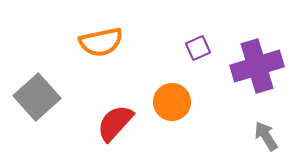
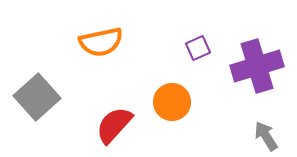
red semicircle: moved 1 px left, 2 px down
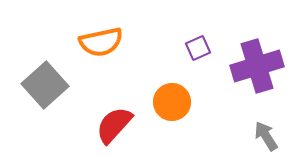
gray square: moved 8 px right, 12 px up
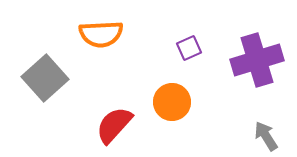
orange semicircle: moved 8 px up; rotated 9 degrees clockwise
purple square: moved 9 px left
purple cross: moved 6 px up
gray square: moved 7 px up
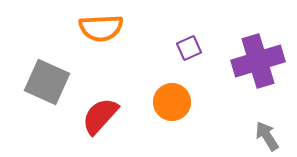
orange semicircle: moved 6 px up
purple cross: moved 1 px right, 1 px down
gray square: moved 2 px right, 4 px down; rotated 24 degrees counterclockwise
red semicircle: moved 14 px left, 9 px up
gray arrow: moved 1 px right
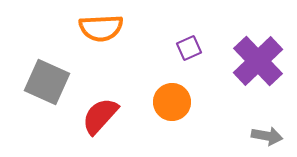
purple cross: rotated 27 degrees counterclockwise
gray arrow: rotated 132 degrees clockwise
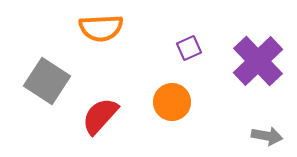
gray square: moved 1 px up; rotated 9 degrees clockwise
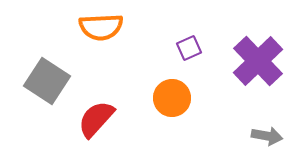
orange semicircle: moved 1 px up
orange circle: moved 4 px up
red semicircle: moved 4 px left, 3 px down
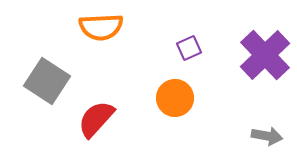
purple cross: moved 7 px right, 6 px up
orange circle: moved 3 px right
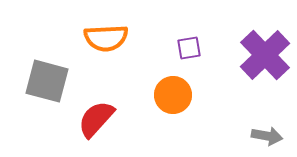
orange semicircle: moved 5 px right, 11 px down
purple square: rotated 15 degrees clockwise
gray square: rotated 18 degrees counterclockwise
orange circle: moved 2 px left, 3 px up
